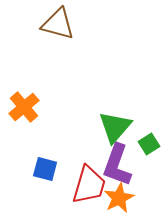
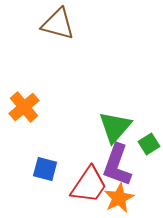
red trapezoid: rotated 18 degrees clockwise
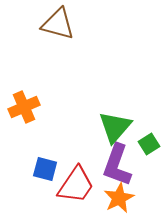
orange cross: rotated 16 degrees clockwise
red trapezoid: moved 13 px left
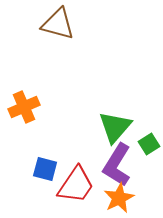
purple L-shape: rotated 12 degrees clockwise
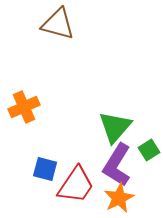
green square: moved 6 px down
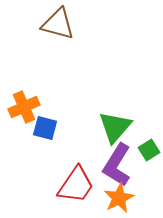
blue square: moved 41 px up
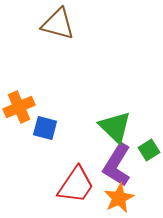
orange cross: moved 5 px left
green triangle: rotated 27 degrees counterclockwise
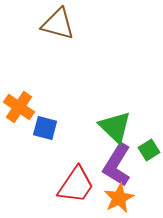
orange cross: rotated 32 degrees counterclockwise
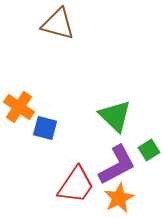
green triangle: moved 11 px up
purple L-shape: rotated 150 degrees counterclockwise
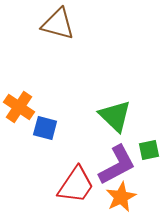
green square: rotated 20 degrees clockwise
orange star: moved 2 px right, 1 px up
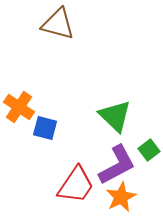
green square: rotated 25 degrees counterclockwise
